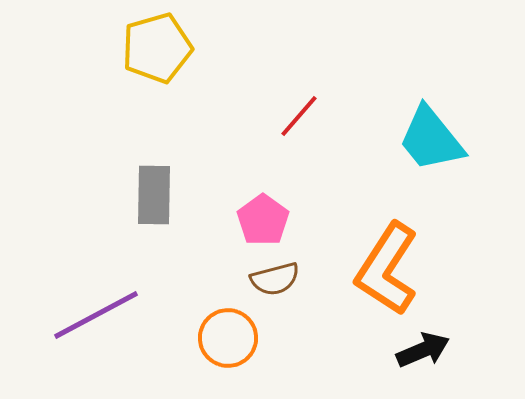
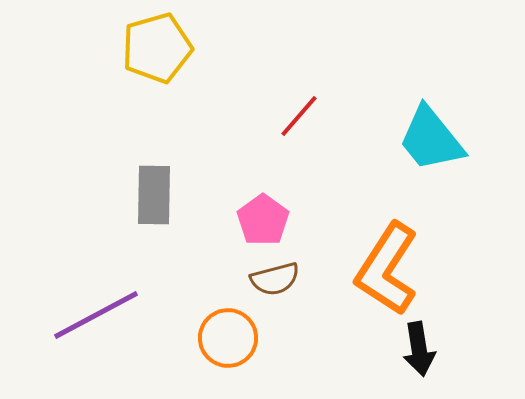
black arrow: moved 4 px left, 1 px up; rotated 104 degrees clockwise
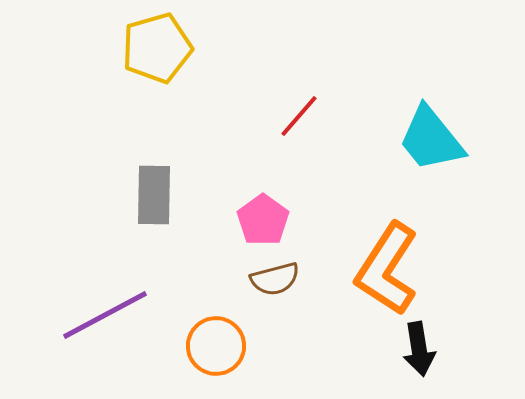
purple line: moved 9 px right
orange circle: moved 12 px left, 8 px down
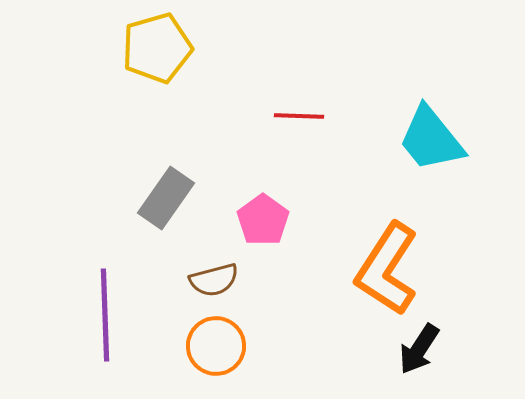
red line: rotated 51 degrees clockwise
gray rectangle: moved 12 px right, 3 px down; rotated 34 degrees clockwise
brown semicircle: moved 61 px left, 1 px down
purple line: rotated 64 degrees counterclockwise
black arrow: rotated 42 degrees clockwise
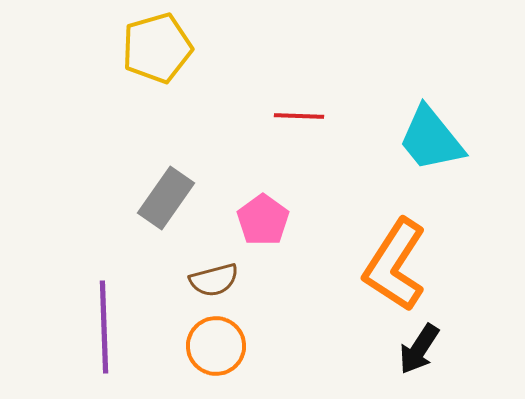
orange L-shape: moved 8 px right, 4 px up
purple line: moved 1 px left, 12 px down
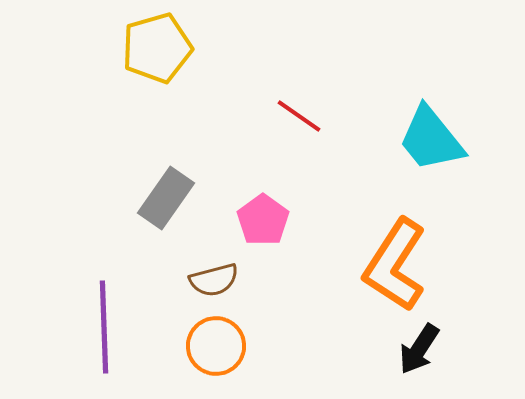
red line: rotated 33 degrees clockwise
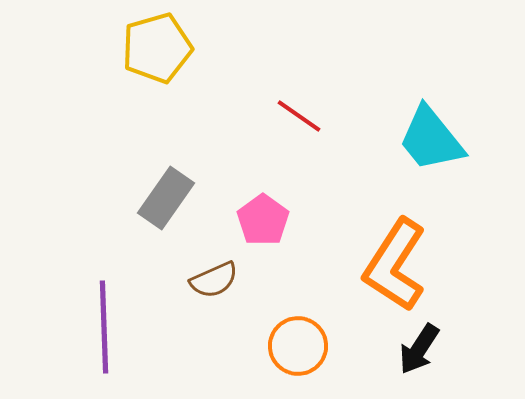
brown semicircle: rotated 9 degrees counterclockwise
orange circle: moved 82 px right
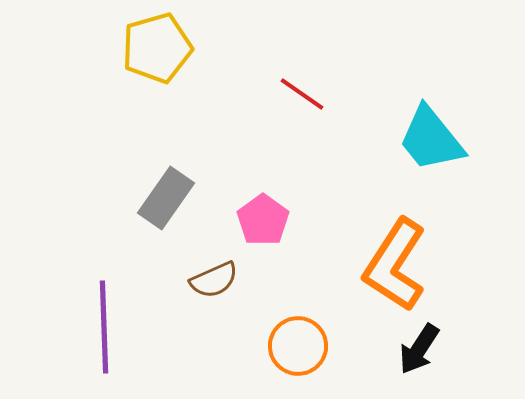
red line: moved 3 px right, 22 px up
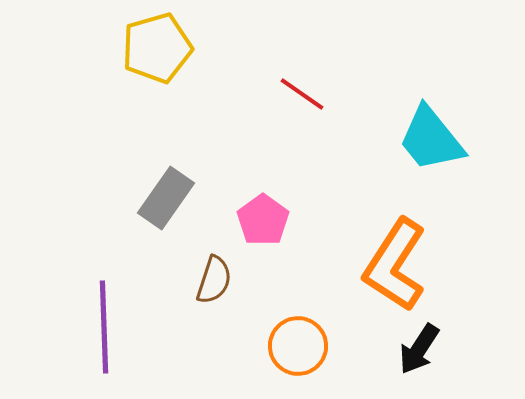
brown semicircle: rotated 48 degrees counterclockwise
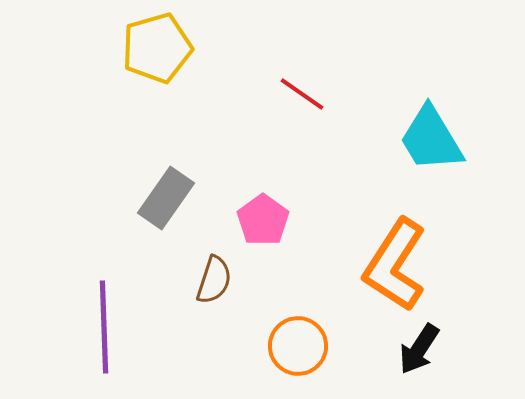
cyan trapezoid: rotated 8 degrees clockwise
